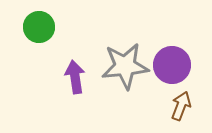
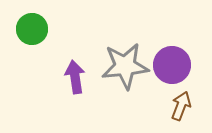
green circle: moved 7 px left, 2 px down
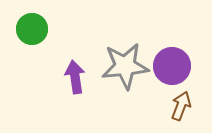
purple circle: moved 1 px down
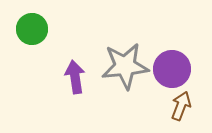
purple circle: moved 3 px down
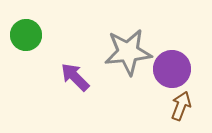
green circle: moved 6 px left, 6 px down
gray star: moved 3 px right, 14 px up
purple arrow: rotated 36 degrees counterclockwise
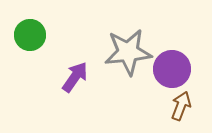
green circle: moved 4 px right
purple arrow: rotated 80 degrees clockwise
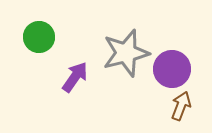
green circle: moved 9 px right, 2 px down
gray star: moved 2 px left, 1 px down; rotated 9 degrees counterclockwise
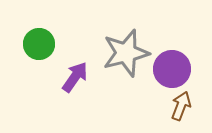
green circle: moved 7 px down
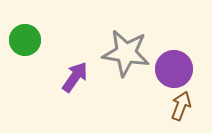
green circle: moved 14 px left, 4 px up
gray star: rotated 24 degrees clockwise
purple circle: moved 2 px right
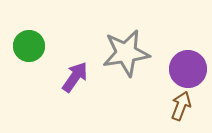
green circle: moved 4 px right, 6 px down
gray star: rotated 18 degrees counterclockwise
purple circle: moved 14 px right
